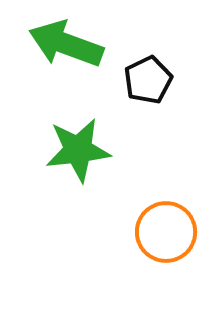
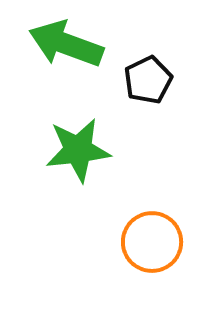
orange circle: moved 14 px left, 10 px down
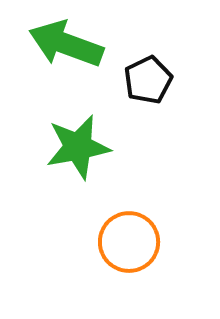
green star: moved 3 px up; rotated 4 degrees counterclockwise
orange circle: moved 23 px left
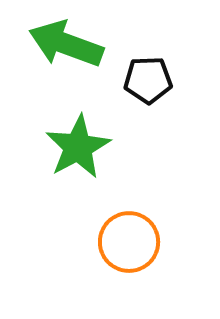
black pentagon: rotated 24 degrees clockwise
green star: rotated 18 degrees counterclockwise
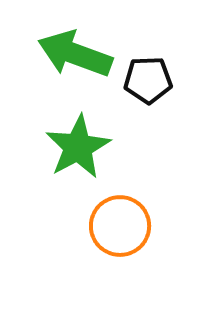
green arrow: moved 9 px right, 10 px down
orange circle: moved 9 px left, 16 px up
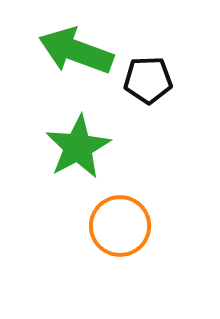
green arrow: moved 1 px right, 3 px up
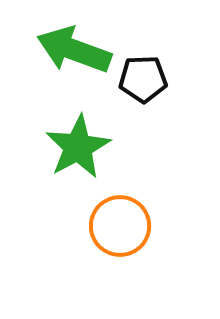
green arrow: moved 2 px left, 1 px up
black pentagon: moved 5 px left, 1 px up
